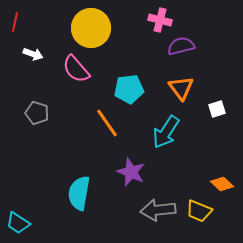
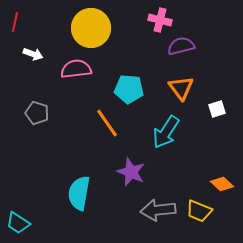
pink semicircle: rotated 124 degrees clockwise
cyan pentagon: rotated 12 degrees clockwise
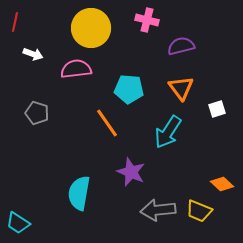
pink cross: moved 13 px left
cyan arrow: moved 2 px right
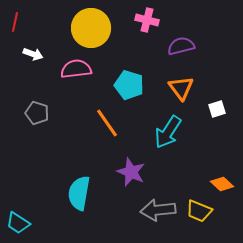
cyan pentagon: moved 4 px up; rotated 12 degrees clockwise
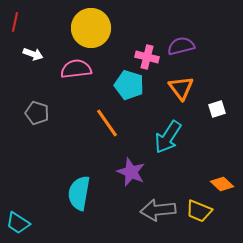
pink cross: moved 37 px down
cyan arrow: moved 5 px down
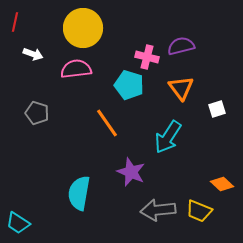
yellow circle: moved 8 px left
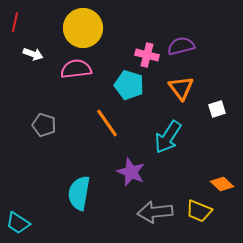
pink cross: moved 2 px up
gray pentagon: moved 7 px right, 12 px down
gray arrow: moved 3 px left, 2 px down
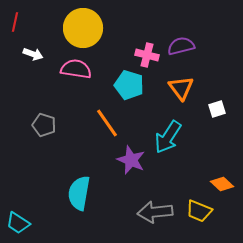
pink semicircle: rotated 16 degrees clockwise
purple star: moved 12 px up
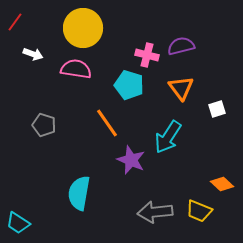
red line: rotated 24 degrees clockwise
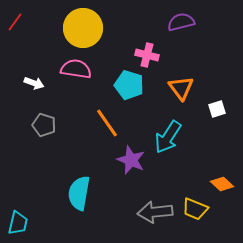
purple semicircle: moved 24 px up
white arrow: moved 1 px right, 29 px down
yellow trapezoid: moved 4 px left, 2 px up
cyan trapezoid: rotated 110 degrees counterclockwise
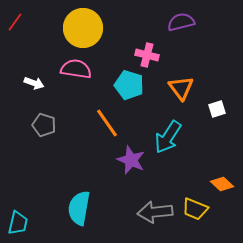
cyan semicircle: moved 15 px down
